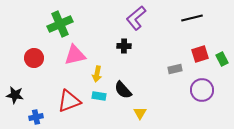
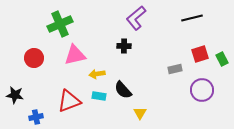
yellow arrow: rotated 70 degrees clockwise
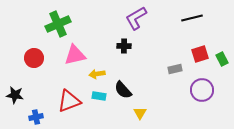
purple L-shape: rotated 10 degrees clockwise
green cross: moved 2 px left
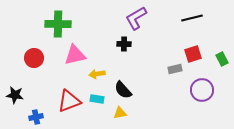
green cross: rotated 25 degrees clockwise
black cross: moved 2 px up
red square: moved 7 px left
cyan rectangle: moved 2 px left, 3 px down
yellow triangle: moved 20 px left; rotated 48 degrees clockwise
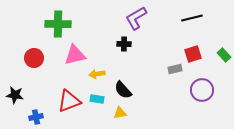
green rectangle: moved 2 px right, 4 px up; rotated 16 degrees counterclockwise
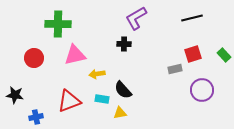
cyan rectangle: moved 5 px right
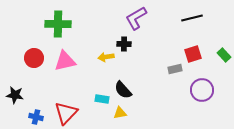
pink triangle: moved 10 px left, 6 px down
yellow arrow: moved 9 px right, 17 px up
red triangle: moved 3 px left, 12 px down; rotated 25 degrees counterclockwise
blue cross: rotated 24 degrees clockwise
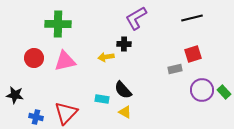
green rectangle: moved 37 px down
yellow triangle: moved 5 px right, 1 px up; rotated 40 degrees clockwise
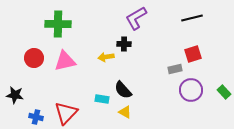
purple circle: moved 11 px left
